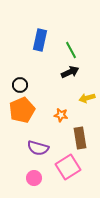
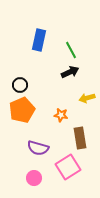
blue rectangle: moved 1 px left
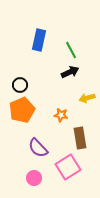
purple semicircle: rotated 30 degrees clockwise
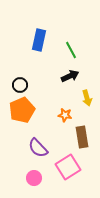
black arrow: moved 4 px down
yellow arrow: rotated 91 degrees counterclockwise
orange star: moved 4 px right
brown rectangle: moved 2 px right, 1 px up
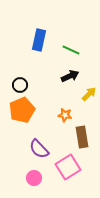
green line: rotated 36 degrees counterclockwise
yellow arrow: moved 2 px right, 4 px up; rotated 119 degrees counterclockwise
purple semicircle: moved 1 px right, 1 px down
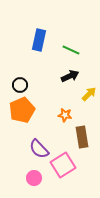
pink square: moved 5 px left, 2 px up
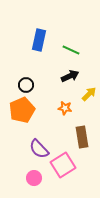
black circle: moved 6 px right
orange star: moved 7 px up
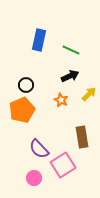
orange star: moved 4 px left, 8 px up; rotated 16 degrees clockwise
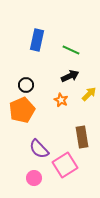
blue rectangle: moved 2 px left
pink square: moved 2 px right
